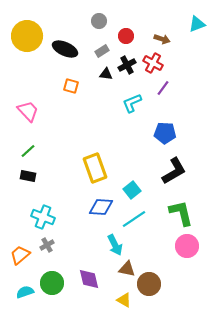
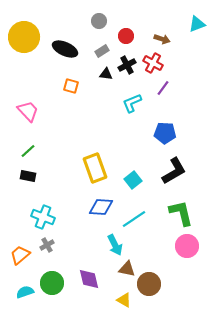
yellow circle: moved 3 px left, 1 px down
cyan square: moved 1 px right, 10 px up
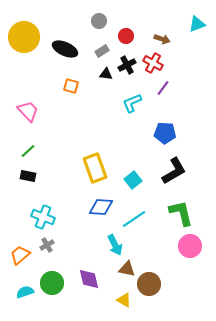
pink circle: moved 3 px right
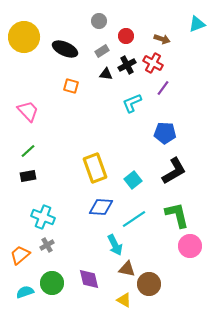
black rectangle: rotated 21 degrees counterclockwise
green L-shape: moved 4 px left, 2 px down
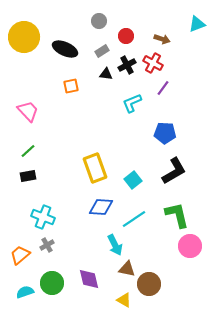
orange square: rotated 28 degrees counterclockwise
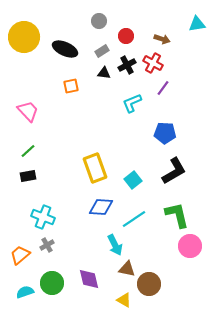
cyan triangle: rotated 12 degrees clockwise
black triangle: moved 2 px left, 1 px up
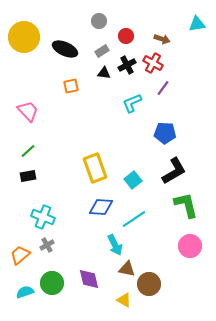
green L-shape: moved 9 px right, 10 px up
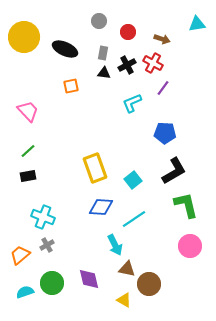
red circle: moved 2 px right, 4 px up
gray rectangle: moved 1 px right, 2 px down; rotated 48 degrees counterclockwise
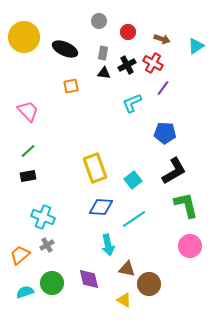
cyan triangle: moved 1 px left, 22 px down; rotated 24 degrees counterclockwise
cyan arrow: moved 7 px left; rotated 15 degrees clockwise
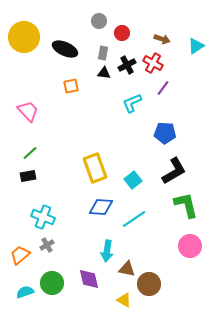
red circle: moved 6 px left, 1 px down
green line: moved 2 px right, 2 px down
cyan arrow: moved 1 px left, 6 px down; rotated 20 degrees clockwise
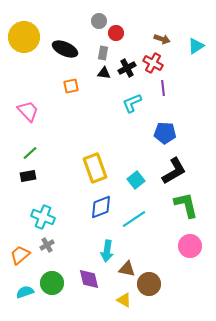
red circle: moved 6 px left
black cross: moved 3 px down
purple line: rotated 42 degrees counterclockwise
cyan square: moved 3 px right
blue diamond: rotated 25 degrees counterclockwise
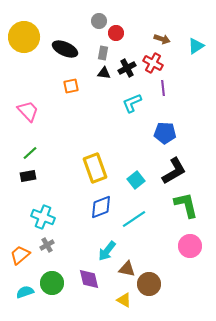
cyan arrow: rotated 30 degrees clockwise
